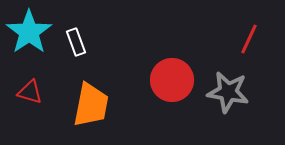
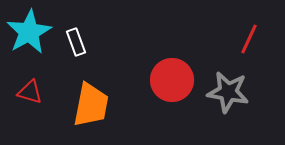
cyan star: rotated 6 degrees clockwise
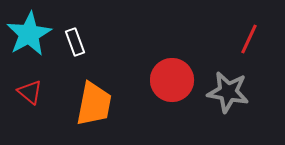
cyan star: moved 2 px down
white rectangle: moved 1 px left
red triangle: rotated 24 degrees clockwise
orange trapezoid: moved 3 px right, 1 px up
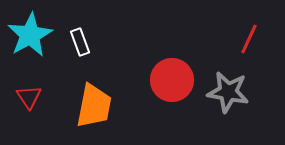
cyan star: moved 1 px right, 1 px down
white rectangle: moved 5 px right
red triangle: moved 1 px left, 5 px down; rotated 16 degrees clockwise
orange trapezoid: moved 2 px down
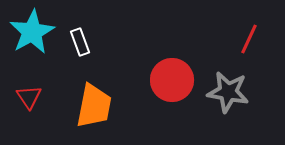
cyan star: moved 2 px right, 3 px up
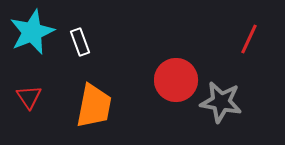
cyan star: rotated 6 degrees clockwise
red circle: moved 4 px right
gray star: moved 7 px left, 10 px down
